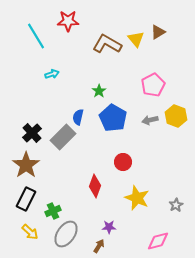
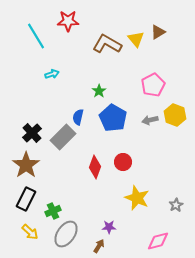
yellow hexagon: moved 1 px left, 1 px up
red diamond: moved 19 px up
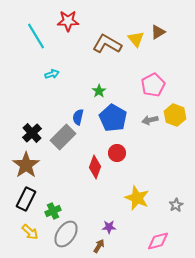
red circle: moved 6 px left, 9 px up
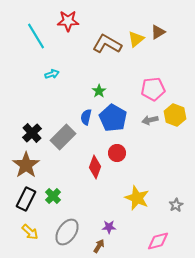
yellow triangle: rotated 30 degrees clockwise
pink pentagon: moved 4 px down; rotated 20 degrees clockwise
blue semicircle: moved 8 px right
green cross: moved 15 px up; rotated 21 degrees counterclockwise
gray ellipse: moved 1 px right, 2 px up
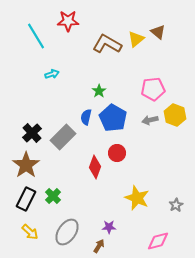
brown triangle: rotated 49 degrees counterclockwise
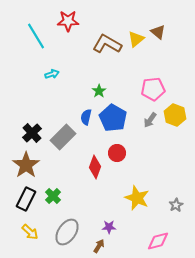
gray arrow: rotated 42 degrees counterclockwise
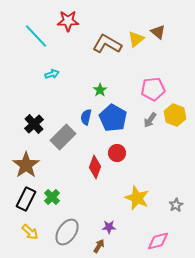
cyan line: rotated 12 degrees counterclockwise
green star: moved 1 px right, 1 px up
black cross: moved 2 px right, 9 px up
green cross: moved 1 px left, 1 px down
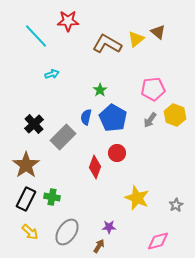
green cross: rotated 35 degrees counterclockwise
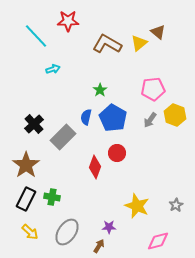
yellow triangle: moved 3 px right, 4 px down
cyan arrow: moved 1 px right, 5 px up
yellow star: moved 8 px down
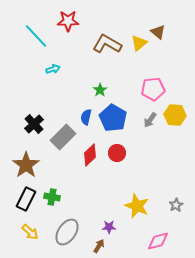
yellow hexagon: rotated 15 degrees counterclockwise
red diamond: moved 5 px left, 12 px up; rotated 25 degrees clockwise
